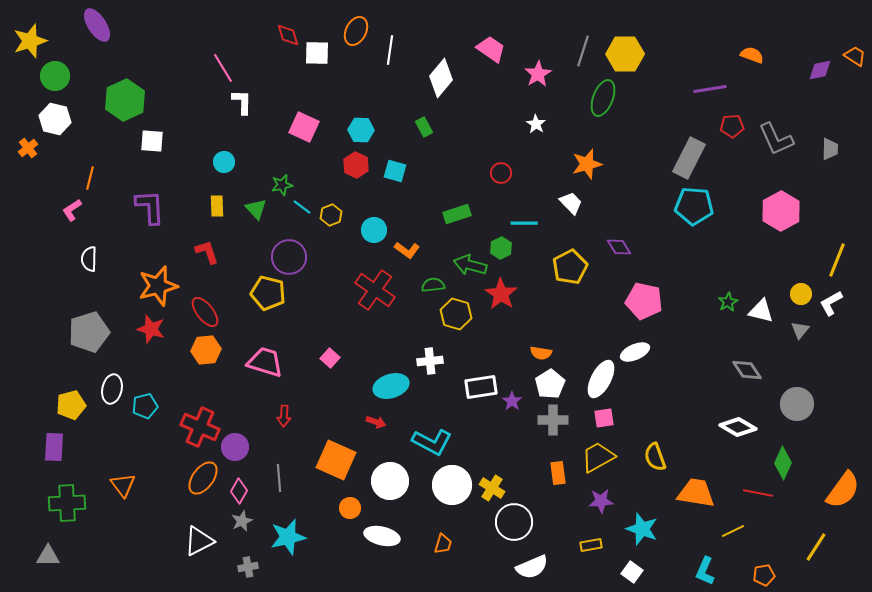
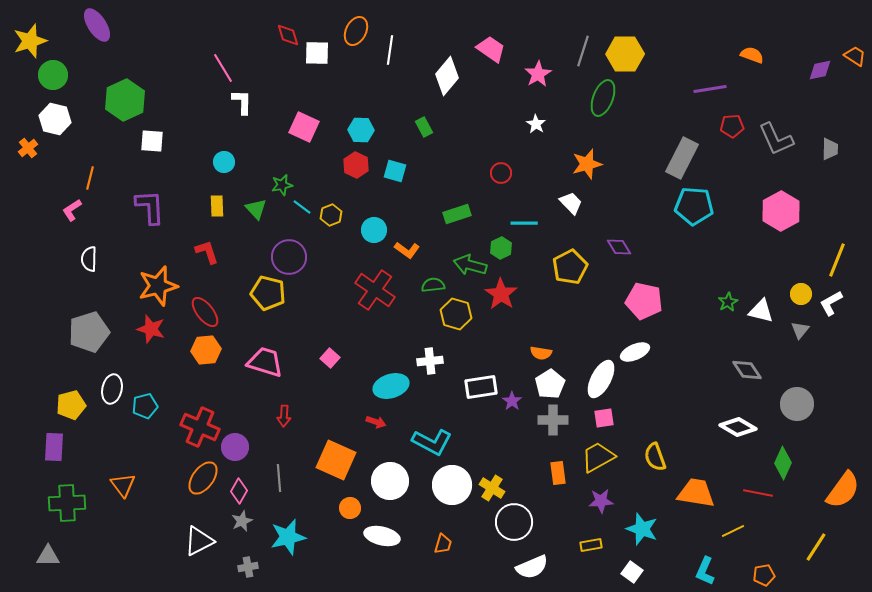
green circle at (55, 76): moved 2 px left, 1 px up
white diamond at (441, 78): moved 6 px right, 2 px up
gray rectangle at (689, 158): moved 7 px left
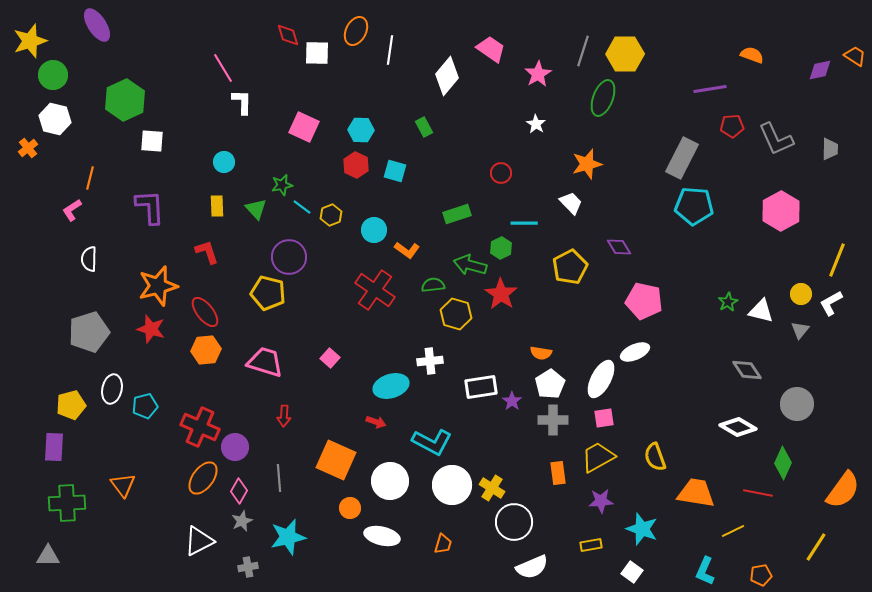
orange pentagon at (764, 575): moved 3 px left
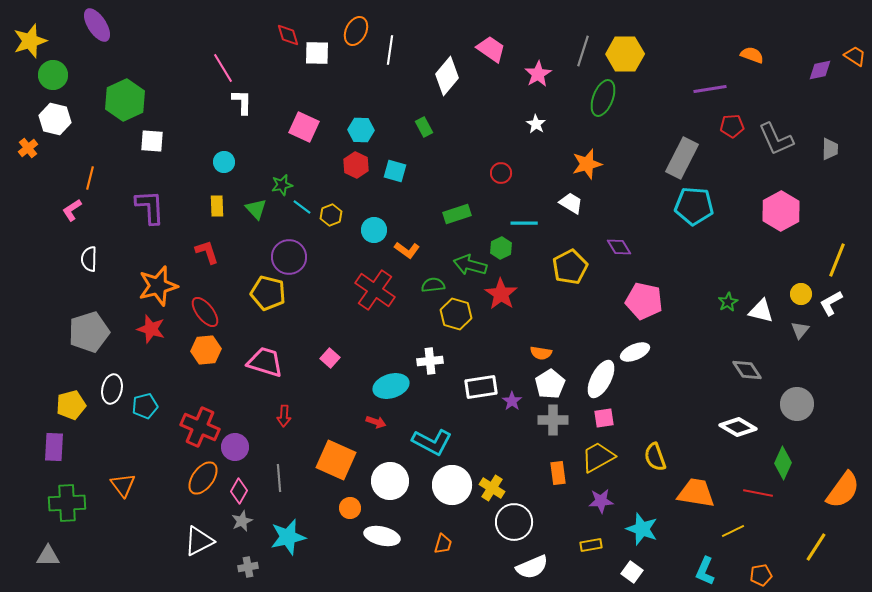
white trapezoid at (571, 203): rotated 15 degrees counterclockwise
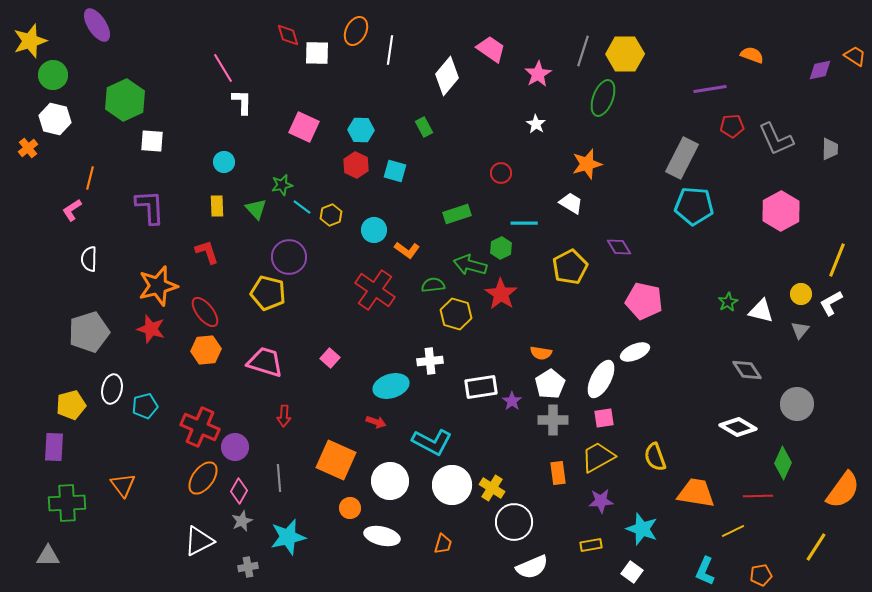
red line at (758, 493): moved 3 px down; rotated 12 degrees counterclockwise
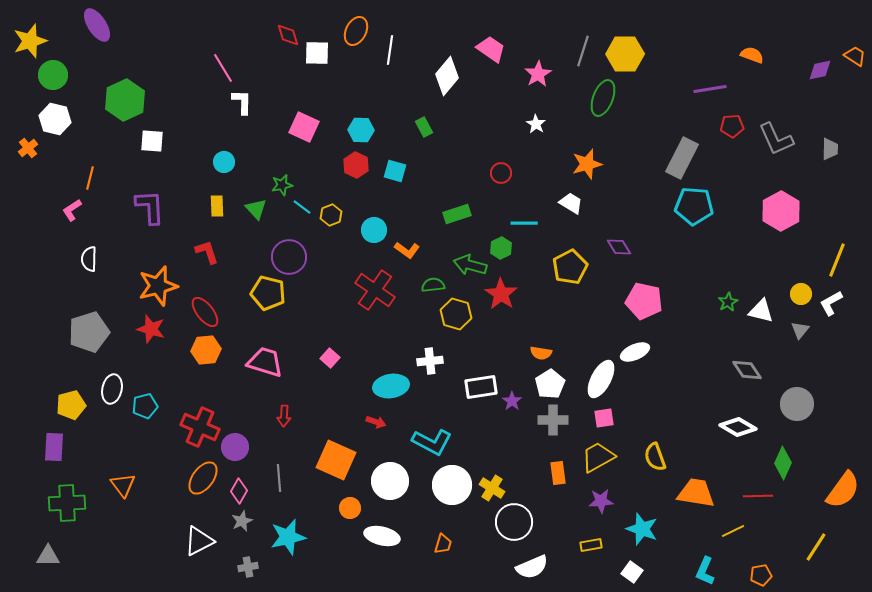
cyan ellipse at (391, 386): rotated 8 degrees clockwise
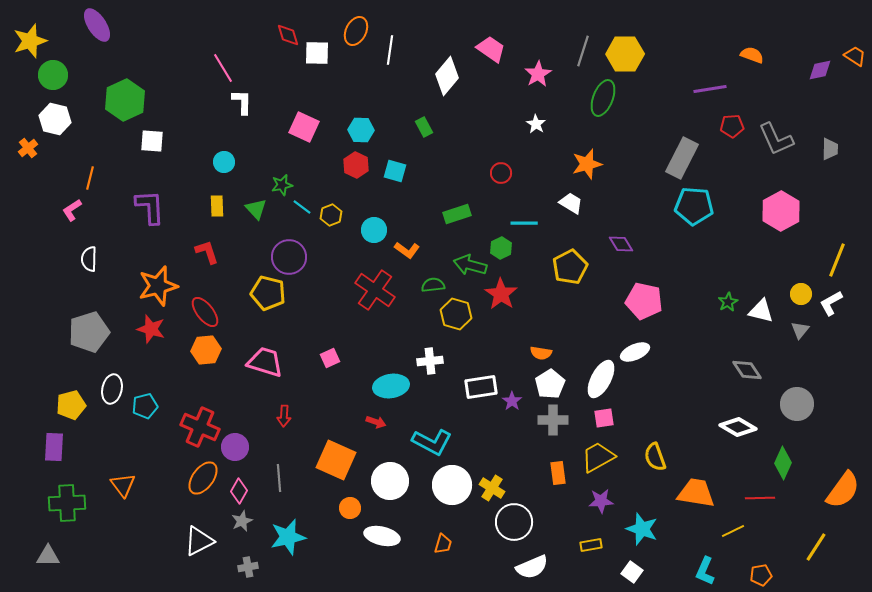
purple diamond at (619, 247): moved 2 px right, 3 px up
pink square at (330, 358): rotated 24 degrees clockwise
red line at (758, 496): moved 2 px right, 2 px down
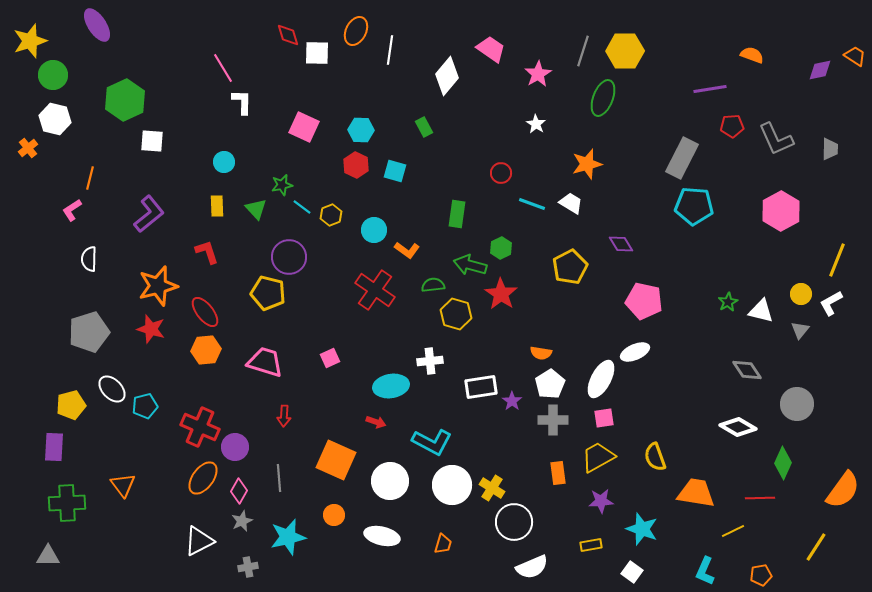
yellow hexagon at (625, 54): moved 3 px up
purple L-shape at (150, 207): moved 1 px left, 7 px down; rotated 54 degrees clockwise
green rectangle at (457, 214): rotated 64 degrees counterclockwise
cyan line at (524, 223): moved 8 px right, 19 px up; rotated 20 degrees clockwise
white ellipse at (112, 389): rotated 56 degrees counterclockwise
orange circle at (350, 508): moved 16 px left, 7 px down
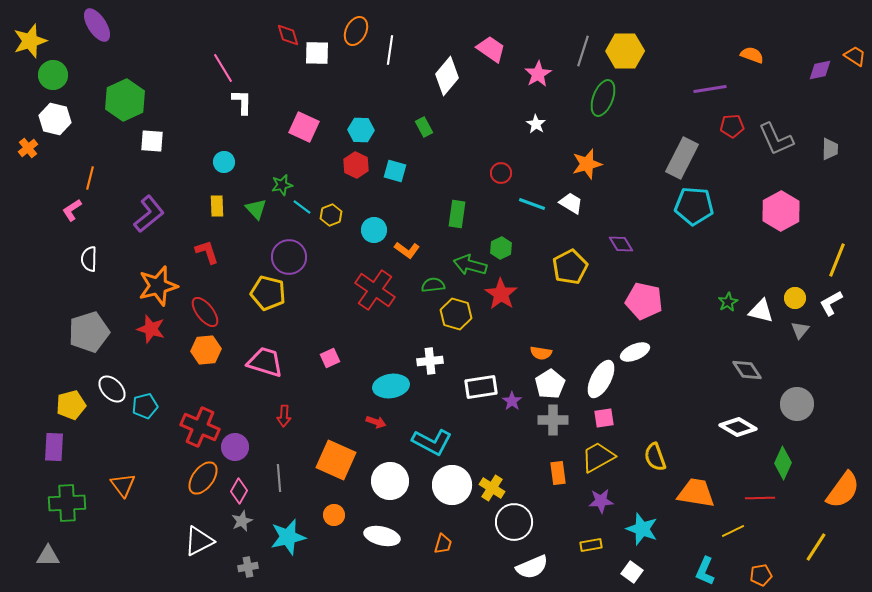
yellow circle at (801, 294): moved 6 px left, 4 px down
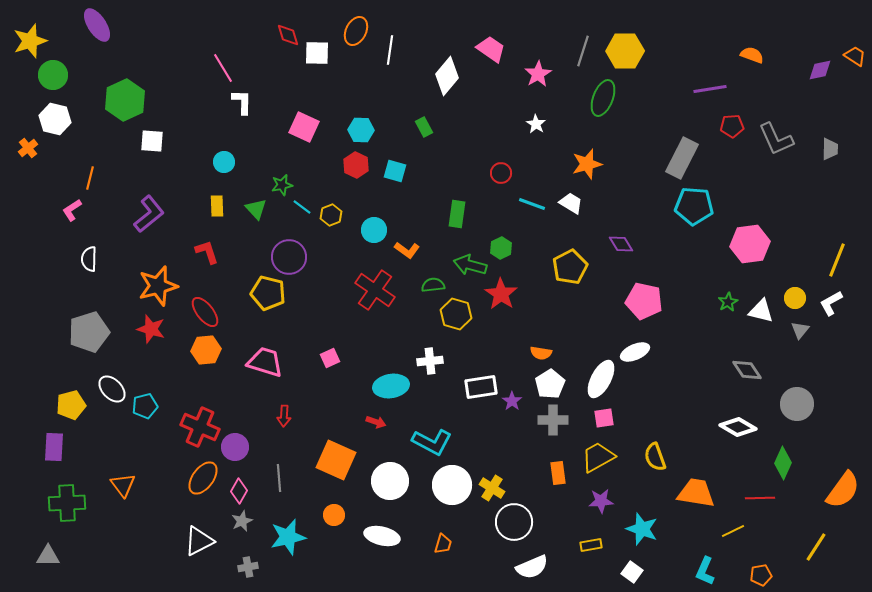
pink hexagon at (781, 211): moved 31 px left, 33 px down; rotated 21 degrees clockwise
